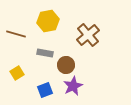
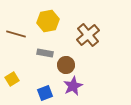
yellow square: moved 5 px left, 6 px down
blue square: moved 3 px down
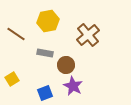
brown line: rotated 18 degrees clockwise
purple star: rotated 18 degrees counterclockwise
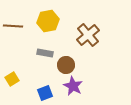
brown line: moved 3 px left, 8 px up; rotated 30 degrees counterclockwise
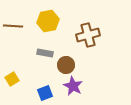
brown cross: rotated 25 degrees clockwise
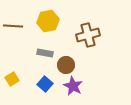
blue square: moved 9 px up; rotated 28 degrees counterclockwise
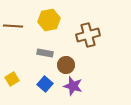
yellow hexagon: moved 1 px right, 1 px up
purple star: rotated 12 degrees counterclockwise
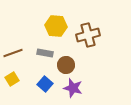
yellow hexagon: moved 7 px right, 6 px down; rotated 15 degrees clockwise
brown line: moved 27 px down; rotated 24 degrees counterclockwise
purple star: moved 2 px down
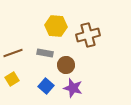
blue square: moved 1 px right, 2 px down
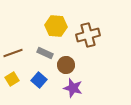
gray rectangle: rotated 14 degrees clockwise
blue square: moved 7 px left, 6 px up
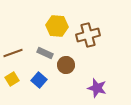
yellow hexagon: moved 1 px right
purple star: moved 24 px right
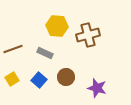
brown line: moved 4 px up
brown circle: moved 12 px down
